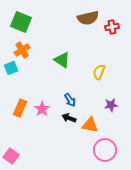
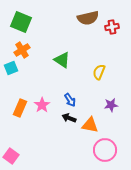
pink star: moved 4 px up
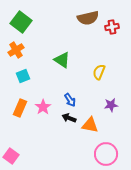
green square: rotated 15 degrees clockwise
orange cross: moved 6 px left
cyan square: moved 12 px right, 8 px down
pink star: moved 1 px right, 2 px down
pink circle: moved 1 px right, 4 px down
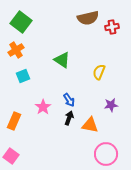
blue arrow: moved 1 px left
orange rectangle: moved 6 px left, 13 px down
black arrow: rotated 88 degrees clockwise
